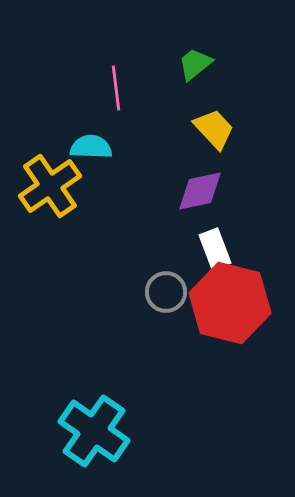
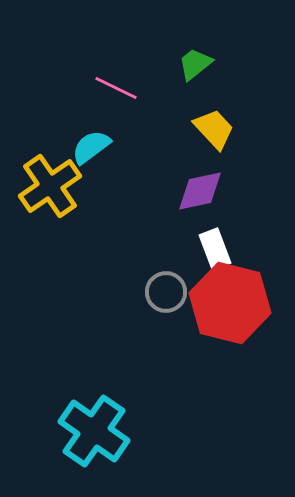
pink line: rotated 57 degrees counterclockwise
cyan semicircle: rotated 39 degrees counterclockwise
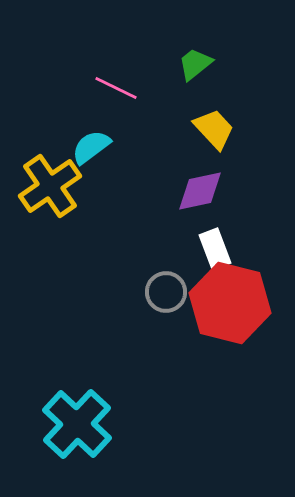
cyan cross: moved 17 px left, 7 px up; rotated 8 degrees clockwise
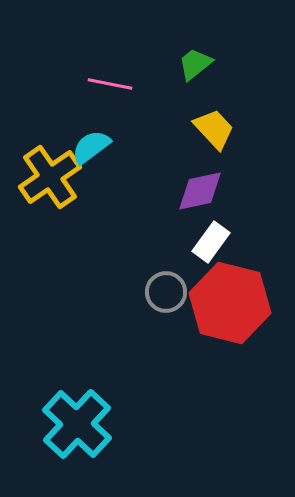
pink line: moved 6 px left, 4 px up; rotated 15 degrees counterclockwise
yellow cross: moved 9 px up
white rectangle: moved 4 px left, 7 px up; rotated 57 degrees clockwise
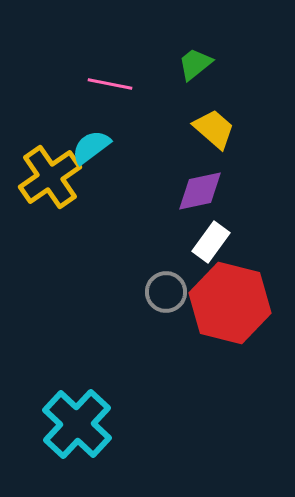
yellow trapezoid: rotated 6 degrees counterclockwise
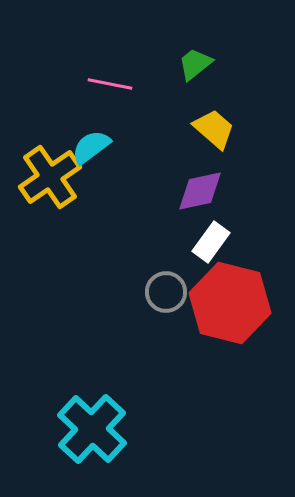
cyan cross: moved 15 px right, 5 px down
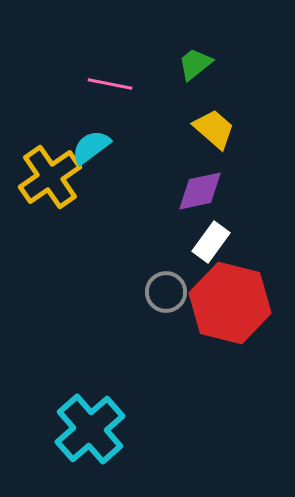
cyan cross: moved 2 px left; rotated 6 degrees clockwise
